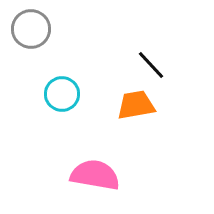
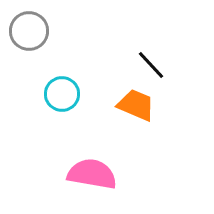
gray circle: moved 2 px left, 2 px down
orange trapezoid: rotated 33 degrees clockwise
pink semicircle: moved 3 px left, 1 px up
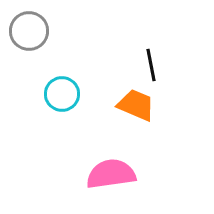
black line: rotated 32 degrees clockwise
pink semicircle: moved 19 px right; rotated 18 degrees counterclockwise
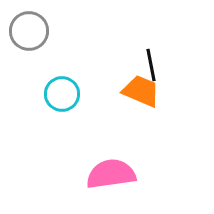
orange trapezoid: moved 5 px right, 14 px up
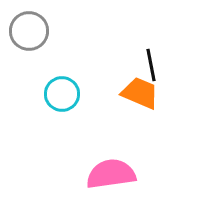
orange trapezoid: moved 1 px left, 2 px down
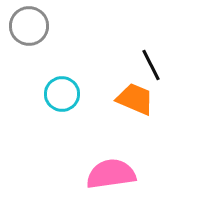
gray circle: moved 5 px up
black line: rotated 16 degrees counterclockwise
orange trapezoid: moved 5 px left, 6 px down
